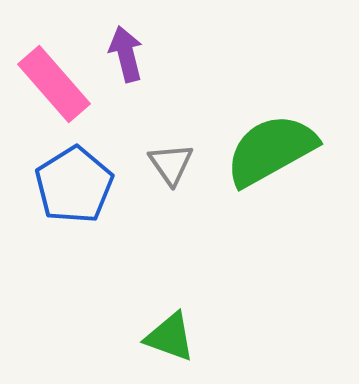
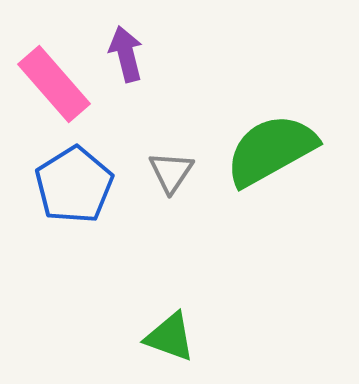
gray triangle: moved 8 px down; rotated 9 degrees clockwise
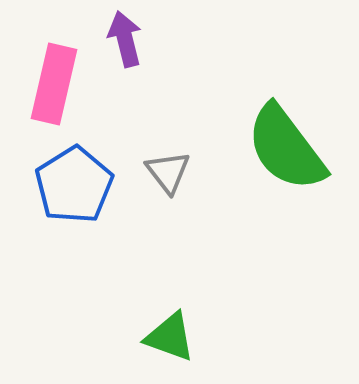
purple arrow: moved 1 px left, 15 px up
pink rectangle: rotated 54 degrees clockwise
green semicircle: moved 15 px right, 2 px up; rotated 98 degrees counterclockwise
gray triangle: moved 3 px left; rotated 12 degrees counterclockwise
